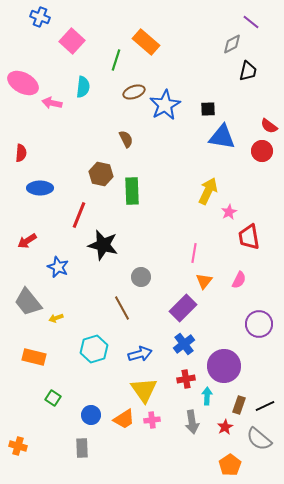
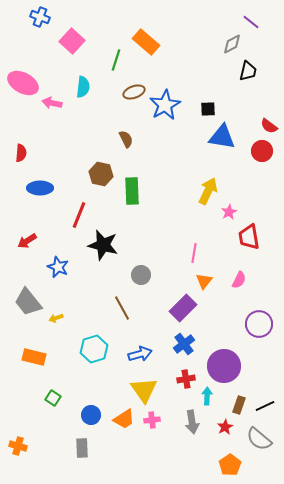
gray circle at (141, 277): moved 2 px up
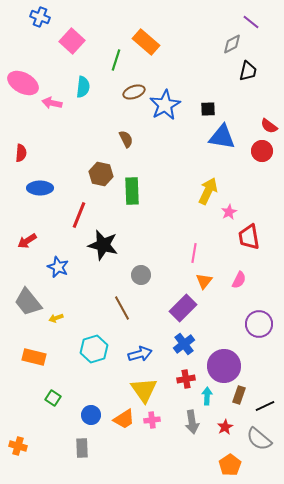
brown rectangle at (239, 405): moved 10 px up
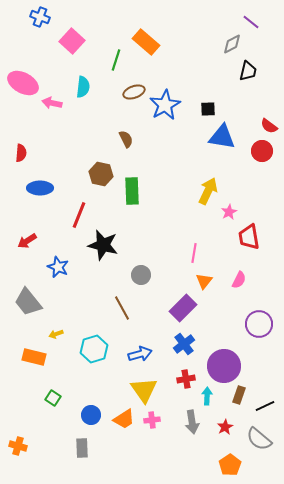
yellow arrow at (56, 318): moved 16 px down
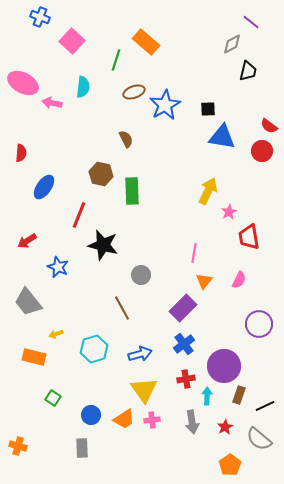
blue ellipse at (40, 188): moved 4 px right, 1 px up; rotated 55 degrees counterclockwise
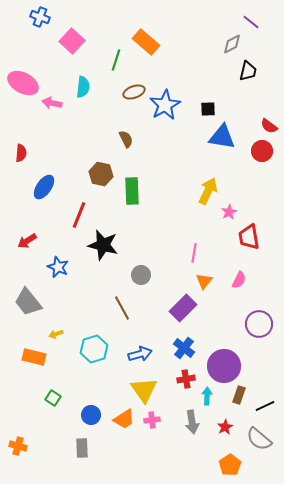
blue cross at (184, 344): moved 4 px down; rotated 15 degrees counterclockwise
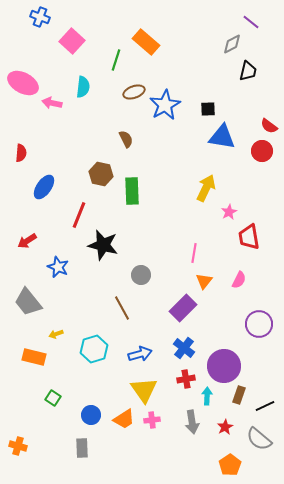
yellow arrow at (208, 191): moved 2 px left, 3 px up
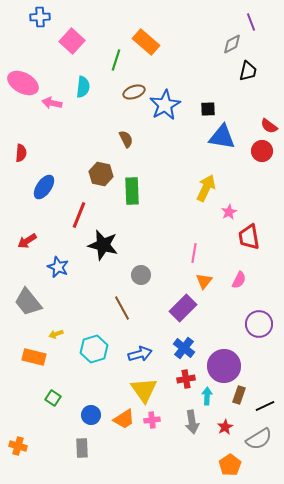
blue cross at (40, 17): rotated 24 degrees counterclockwise
purple line at (251, 22): rotated 30 degrees clockwise
gray semicircle at (259, 439): rotated 72 degrees counterclockwise
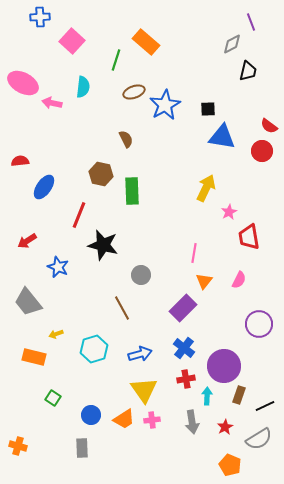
red semicircle at (21, 153): moved 1 px left, 8 px down; rotated 102 degrees counterclockwise
orange pentagon at (230, 465): rotated 15 degrees counterclockwise
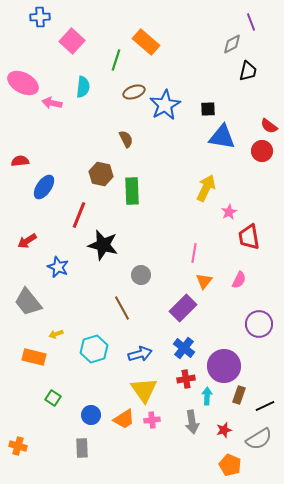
red star at (225, 427): moved 1 px left, 3 px down; rotated 14 degrees clockwise
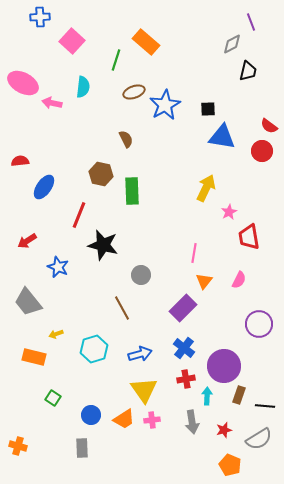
black line at (265, 406): rotated 30 degrees clockwise
